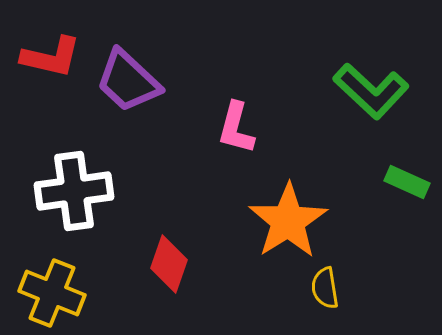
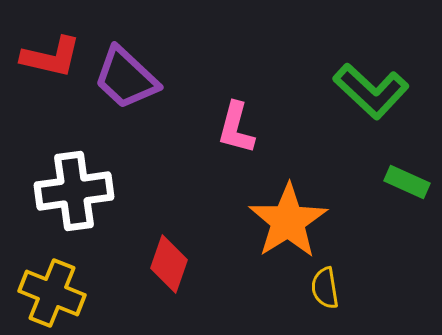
purple trapezoid: moved 2 px left, 3 px up
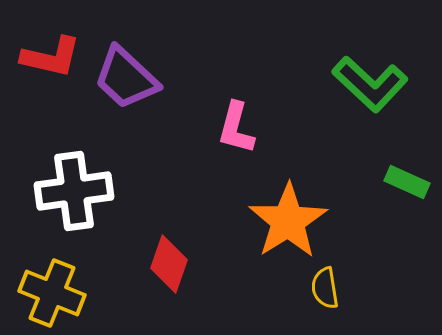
green L-shape: moved 1 px left, 7 px up
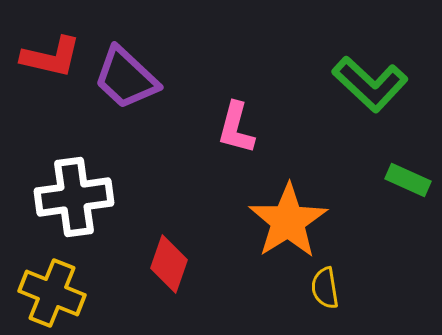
green rectangle: moved 1 px right, 2 px up
white cross: moved 6 px down
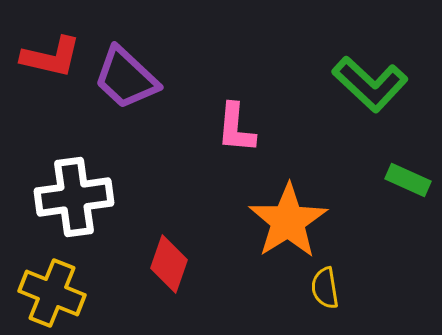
pink L-shape: rotated 10 degrees counterclockwise
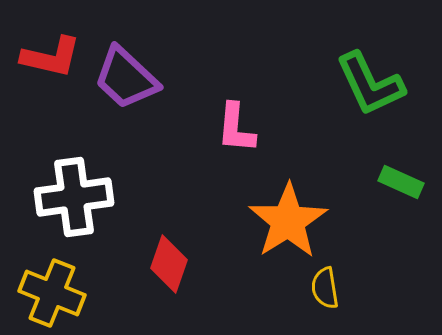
green L-shape: rotated 22 degrees clockwise
green rectangle: moved 7 px left, 2 px down
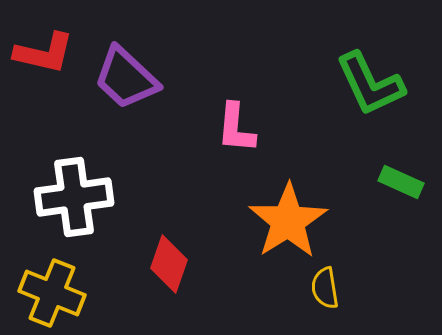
red L-shape: moved 7 px left, 4 px up
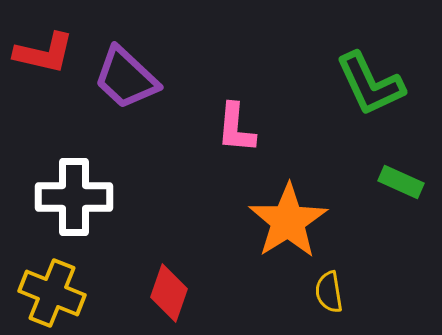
white cross: rotated 8 degrees clockwise
red diamond: moved 29 px down
yellow semicircle: moved 4 px right, 4 px down
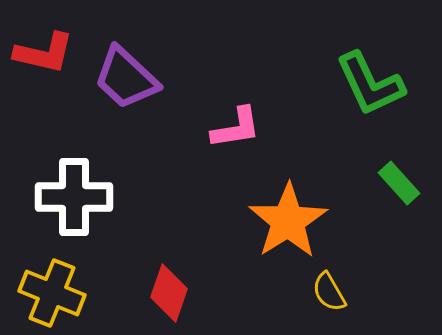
pink L-shape: rotated 104 degrees counterclockwise
green rectangle: moved 2 px left, 1 px down; rotated 24 degrees clockwise
yellow semicircle: rotated 21 degrees counterclockwise
